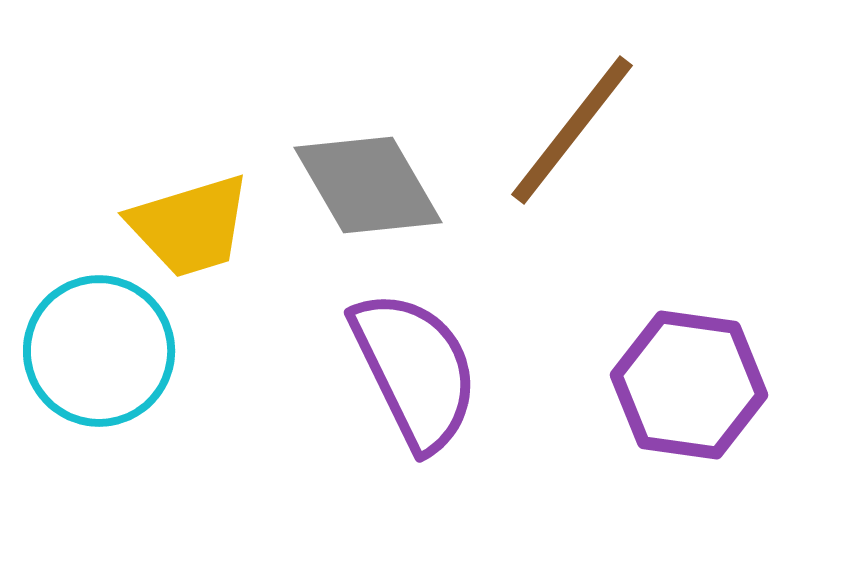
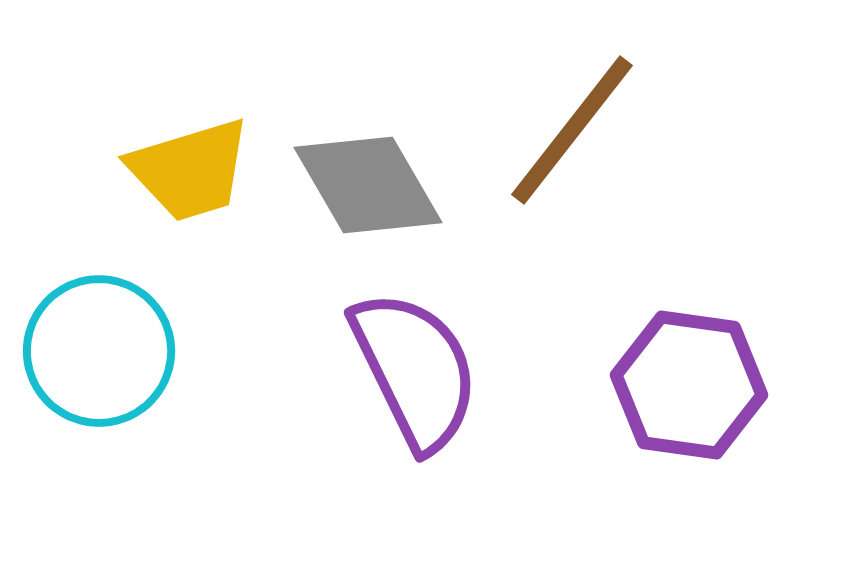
yellow trapezoid: moved 56 px up
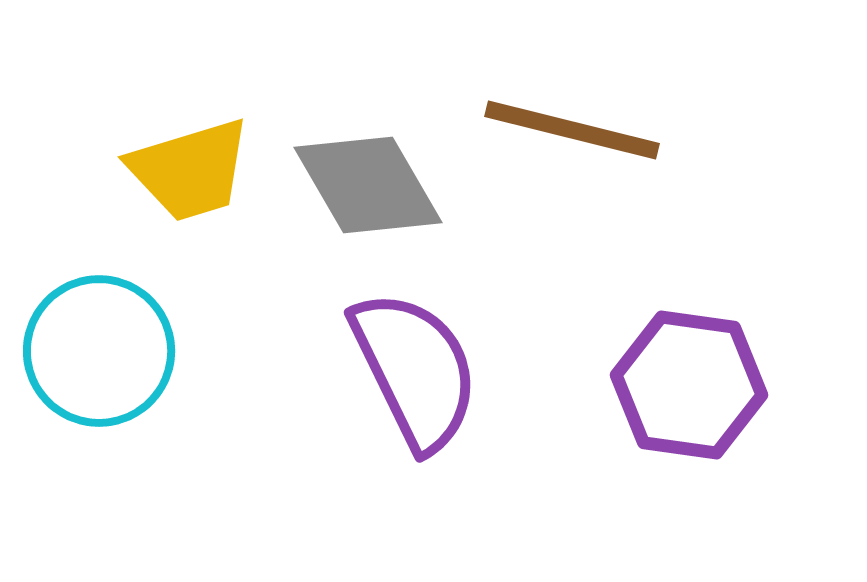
brown line: rotated 66 degrees clockwise
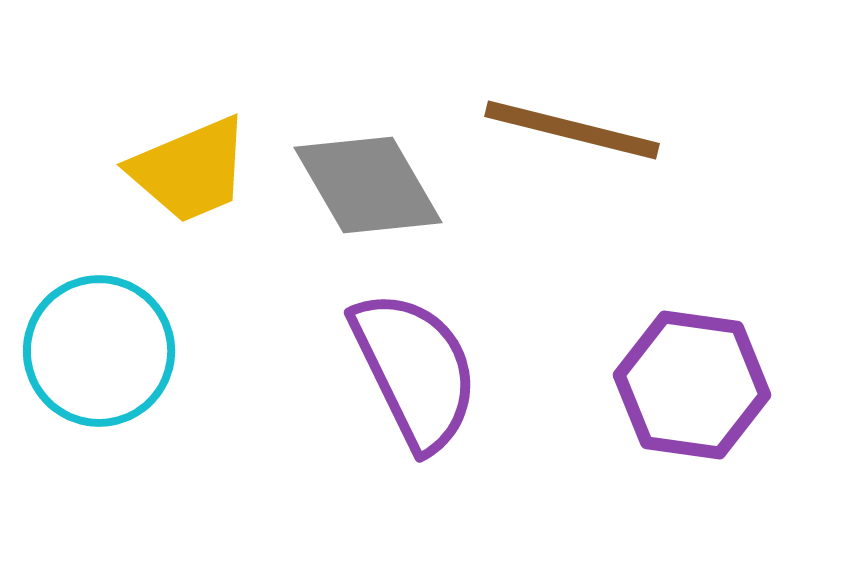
yellow trapezoid: rotated 6 degrees counterclockwise
purple hexagon: moved 3 px right
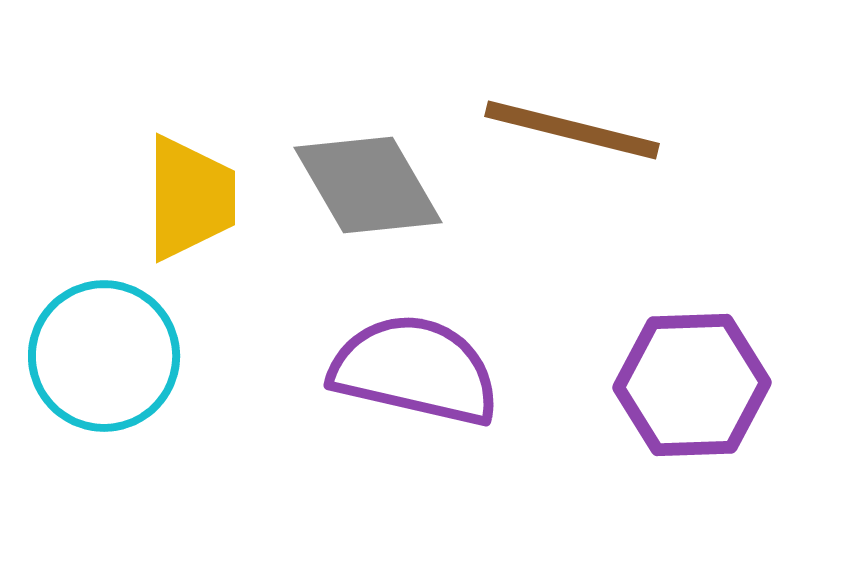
yellow trapezoid: moved 28 px down; rotated 67 degrees counterclockwise
cyan circle: moved 5 px right, 5 px down
purple semicircle: rotated 51 degrees counterclockwise
purple hexagon: rotated 10 degrees counterclockwise
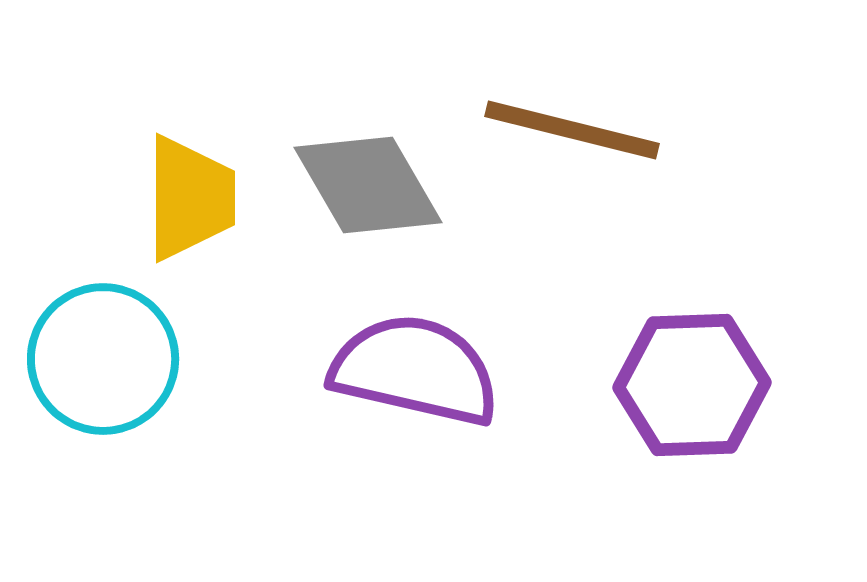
cyan circle: moved 1 px left, 3 px down
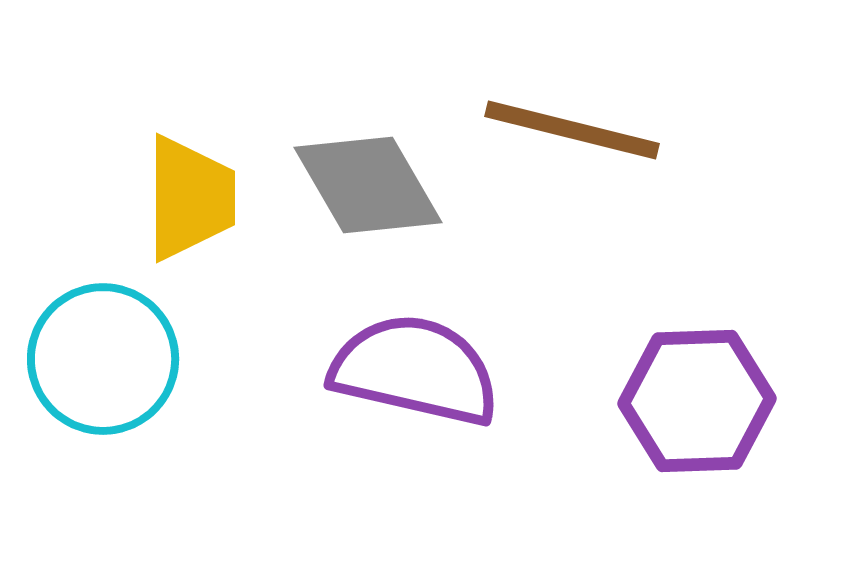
purple hexagon: moved 5 px right, 16 px down
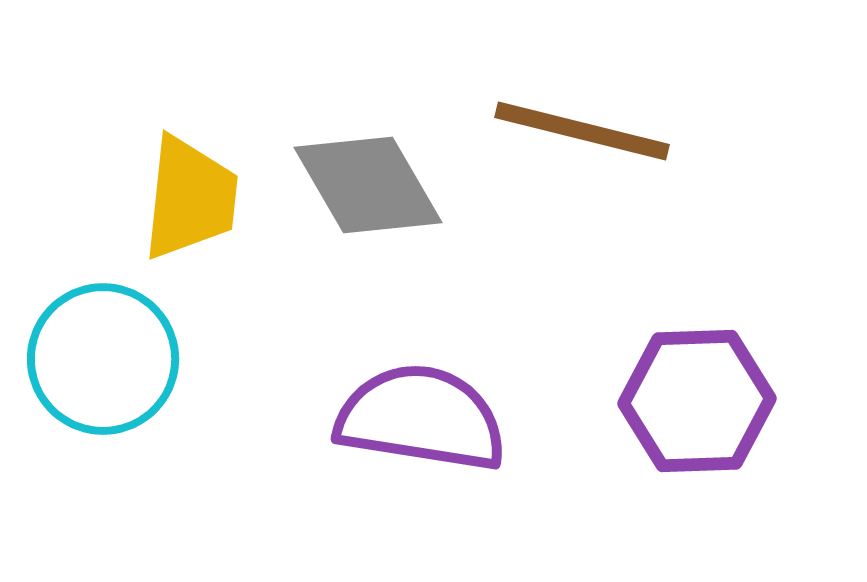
brown line: moved 10 px right, 1 px down
yellow trapezoid: rotated 6 degrees clockwise
purple semicircle: moved 6 px right, 48 px down; rotated 4 degrees counterclockwise
